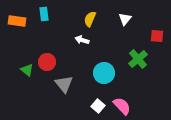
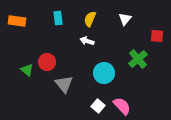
cyan rectangle: moved 14 px right, 4 px down
white arrow: moved 5 px right, 1 px down
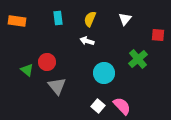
red square: moved 1 px right, 1 px up
gray triangle: moved 7 px left, 2 px down
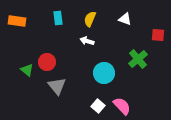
white triangle: rotated 48 degrees counterclockwise
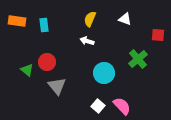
cyan rectangle: moved 14 px left, 7 px down
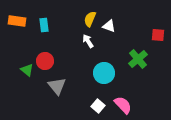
white triangle: moved 16 px left, 7 px down
white arrow: moved 1 px right; rotated 40 degrees clockwise
red circle: moved 2 px left, 1 px up
pink semicircle: moved 1 px right, 1 px up
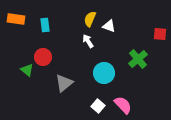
orange rectangle: moved 1 px left, 2 px up
cyan rectangle: moved 1 px right
red square: moved 2 px right, 1 px up
red circle: moved 2 px left, 4 px up
gray triangle: moved 7 px right, 3 px up; rotated 30 degrees clockwise
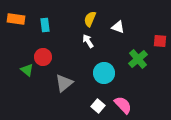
white triangle: moved 9 px right, 1 px down
red square: moved 7 px down
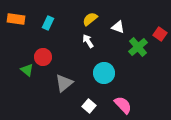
yellow semicircle: rotated 28 degrees clockwise
cyan rectangle: moved 3 px right, 2 px up; rotated 32 degrees clockwise
red square: moved 7 px up; rotated 32 degrees clockwise
green cross: moved 12 px up
white square: moved 9 px left
